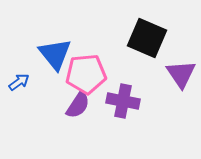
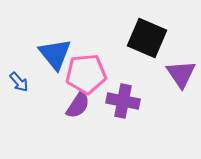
blue arrow: rotated 85 degrees clockwise
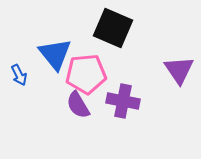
black square: moved 34 px left, 10 px up
purple triangle: moved 2 px left, 4 px up
blue arrow: moved 7 px up; rotated 15 degrees clockwise
purple semicircle: rotated 116 degrees clockwise
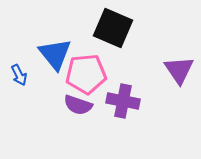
purple semicircle: rotated 40 degrees counterclockwise
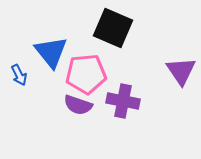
blue triangle: moved 4 px left, 2 px up
purple triangle: moved 2 px right, 1 px down
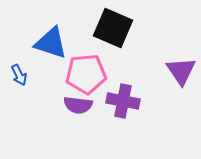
blue triangle: moved 9 px up; rotated 33 degrees counterclockwise
purple semicircle: rotated 12 degrees counterclockwise
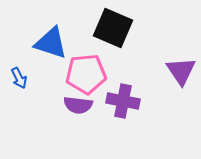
blue arrow: moved 3 px down
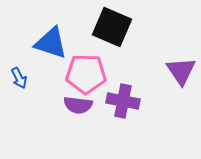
black square: moved 1 px left, 1 px up
pink pentagon: rotated 6 degrees clockwise
